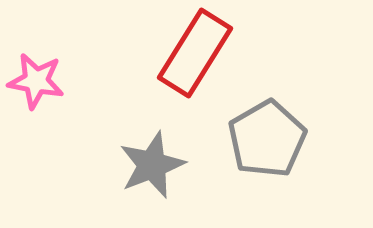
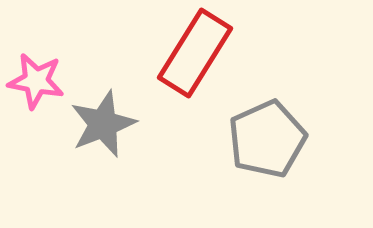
gray pentagon: rotated 6 degrees clockwise
gray star: moved 49 px left, 41 px up
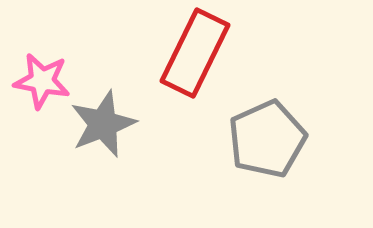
red rectangle: rotated 6 degrees counterclockwise
pink star: moved 6 px right
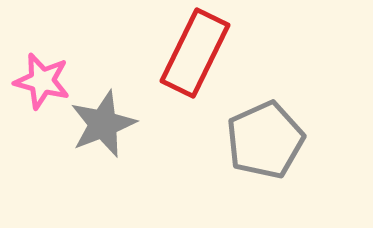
pink star: rotated 4 degrees clockwise
gray pentagon: moved 2 px left, 1 px down
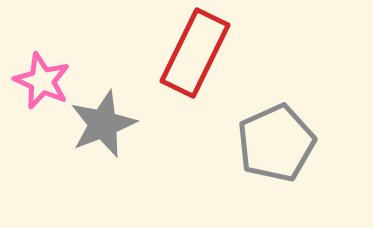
pink star: rotated 10 degrees clockwise
gray pentagon: moved 11 px right, 3 px down
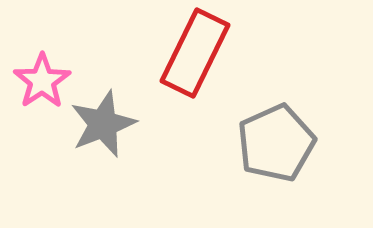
pink star: rotated 14 degrees clockwise
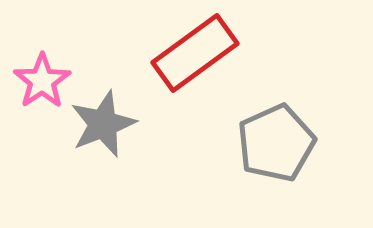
red rectangle: rotated 28 degrees clockwise
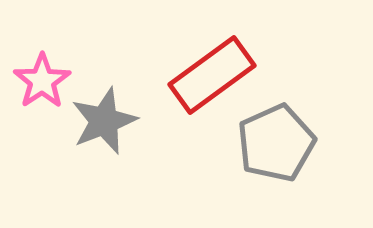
red rectangle: moved 17 px right, 22 px down
gray star: moved 1 px right, 3 px up
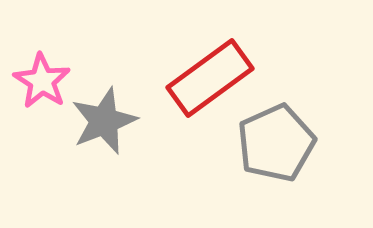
red rectangle: moved 2 px left, 3 px down
pink star: rotated 6 degrees counterclockwise
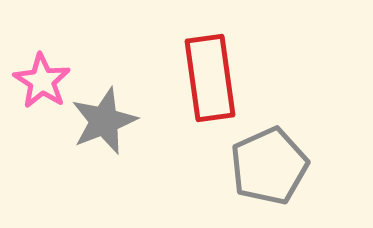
red rectangle: rotated 62 degrees counterclockwise
gray pentagon: moved 7 px left, 23 px down
